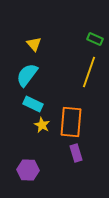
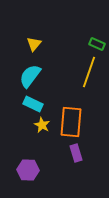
green rectangle: moved 2 px right, 5 px down
yellow triangle: rotated 21 degrees clockwise
cyan semicircle: moved 3 px right, 1 px down
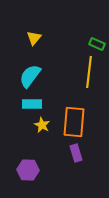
yellow triangle: moved 6 px up
yellow line: rotated 12 degrees counterclockwise
cyan rectangle: moved 1 px left; rotated 24 degrees counterclockwise
orange rectangle: moved 3 px right
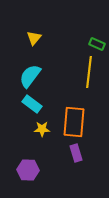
cyan rectangle: rotated 36 degrees clockwise
yellow star: moved 4 px down; rotated 28 degrees counterclockwise
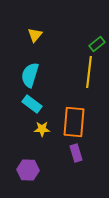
yellow triangle: moved 1 px right, 3 px up
green rectangle: rotated 63 degrees counterclockwise
cyan semicircle: moved 1 px up; rotated 20 degrees counterclockwise
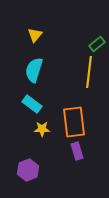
cyan semicircle: moved 4 px right, 5 px up
orange rectangle: rotated 12 degrees counterclockwise
purple rectangle: moved 1 px right, 2 px up
purple hexagon: rotated 25 degrees counterclockwise
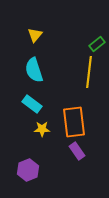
cyan semicircle: rotated 35 degrees counterclockwise
purple rectangle: rotated 18 degrees counterclockwise
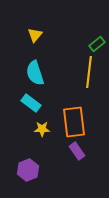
cyan semicircle: moved 1 px right, 3 px down
cyan rectangle: moved 1 px left, 1 px up
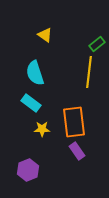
yellow triangle: moved 10 px right; rotated 35 degrees counterclockwise
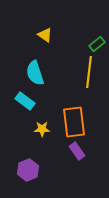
cyan rectangle: moved 6 px left, 2 px up
